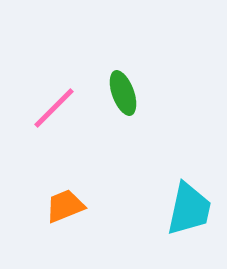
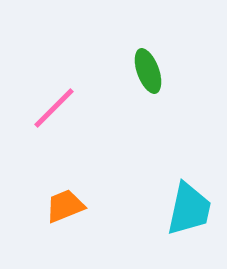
green ellipse: moved 25 px right, 22 px up
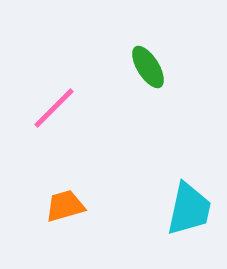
green ellipse: moved 4 px up; rotated 12 degrees counterclockwise
orange trapezoid: rotated 6 degrees clockwise
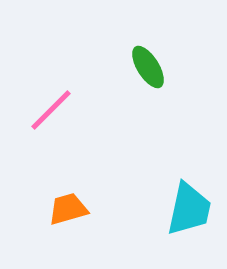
pink line: moved 3 px left, 2 px down
orange trapezoid: moved 3 px right, 3 px down
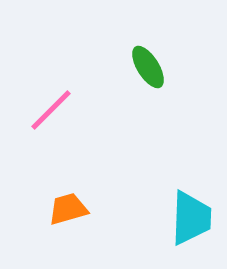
cyan trapezoid: moved 2 px right, 9 px down; rotated 10 degrees counterclockwise
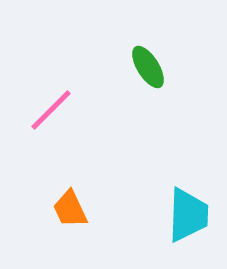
orange trapezoid: moved 2 px right; rotated 99 degrees counterclockwise
cyan trapezoid: moved 3 px left, 3 px up
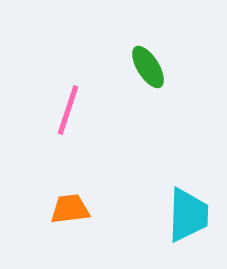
pink line: moved 17 px right; rotated 27 degrees counterclockwise
orange trapezoid: rotated 108 degrees clockwise
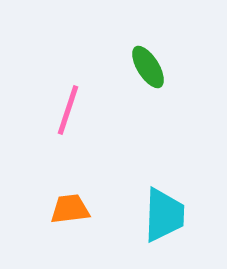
cyan trapezoid: moved 24 px left
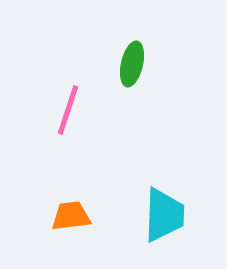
green ellipse: moved 16 px left, 3 px up; rotated 45 degrees clockwise
orange trapezoid: moved 1 px right, 7 px down
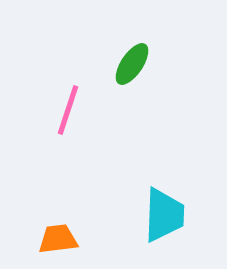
green ellipse: rotated 21 degrees clockwise
orange trapezoid: moved 13 px left, 23 px down
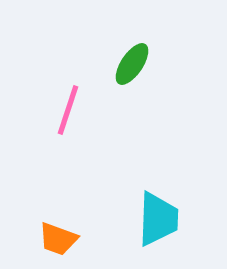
cyan trapezoid: moved 6 px left, 4 px down
orange trapezoid: rotated 153 degrees counterclockwise
